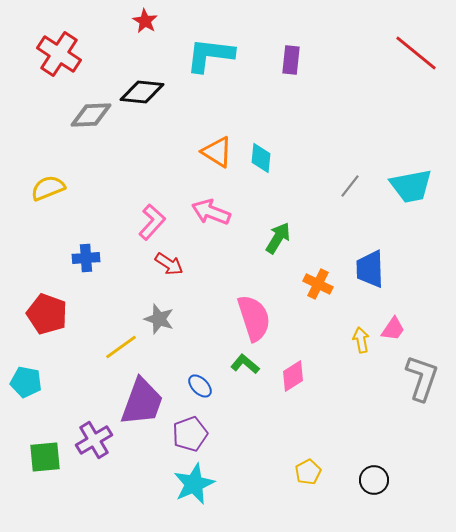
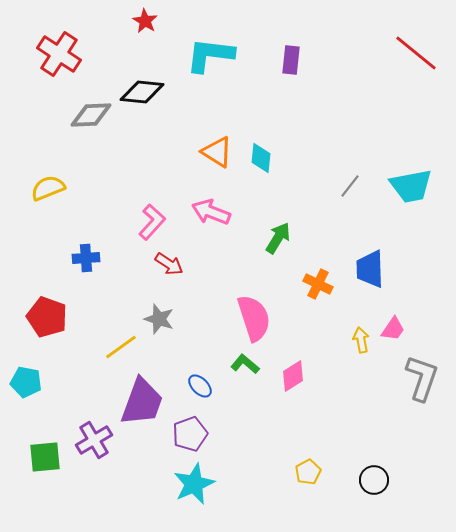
red pentagon: moved 3 px down
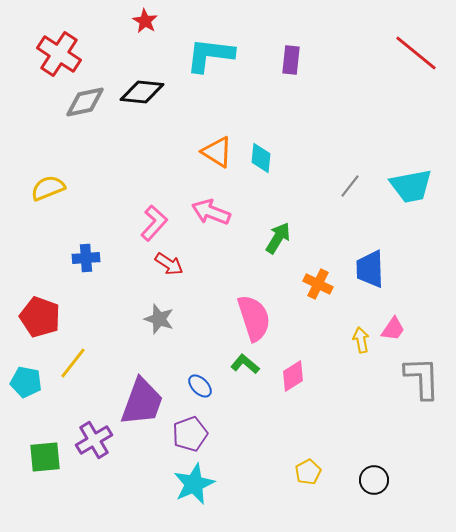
gray diamond: moved 6 px left, 13 px up; rotated 9 degrees counterclockwise
pink L-shape: moved 2 px right, 1 px down
red pentagon: moved 7 px left
yellow line: moved 48 px left, 16 px down; rotated 16 degrees counterclockwise
gray L-shape: rotated 21 degrees counterclockwise
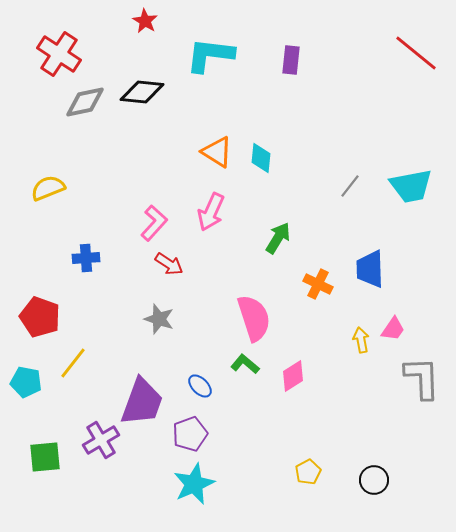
pink arrow: rotated 87 degrees counterclockwise
purple cross: moved 7 px right
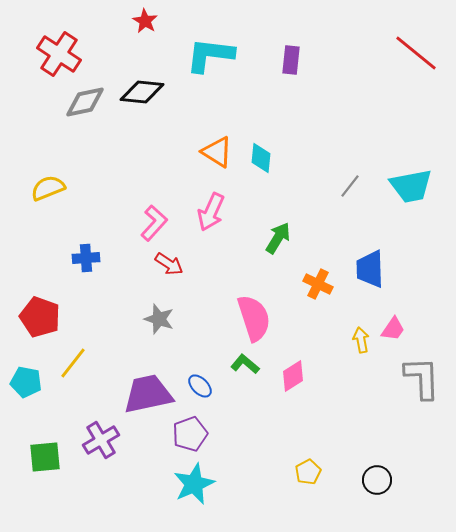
purple trapezoid: moved 6 px right, 8 px up; rotated 122 degrees counterclockwise
black circle: moved 3 px right
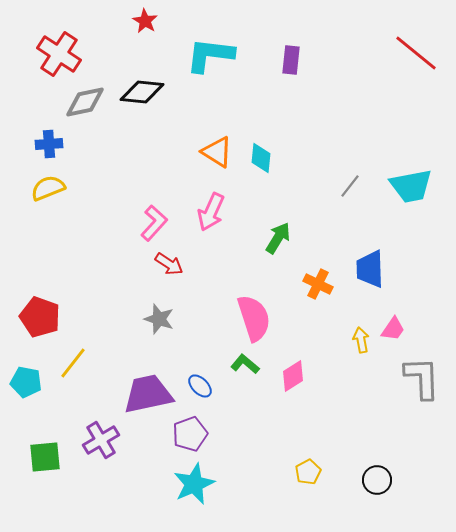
blue cross: moved 37 px left, 114 px up
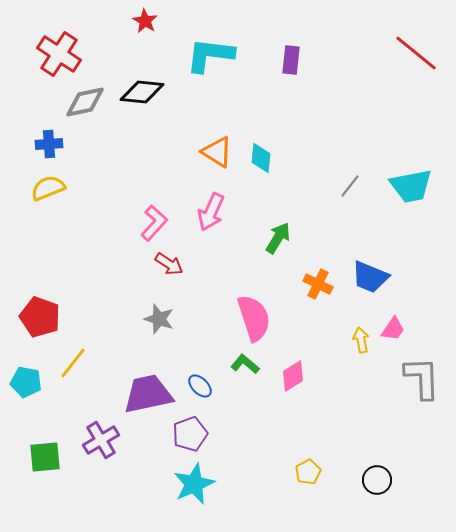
blue trapezoid: moved 8 px down; rotated 66 degrees counterclockwise
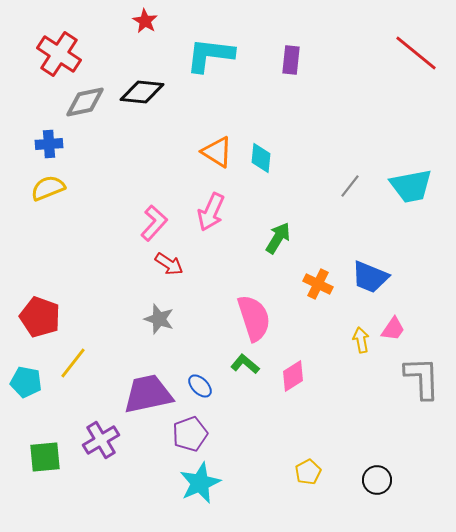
cyan star: moved 6 px right, 1 px up
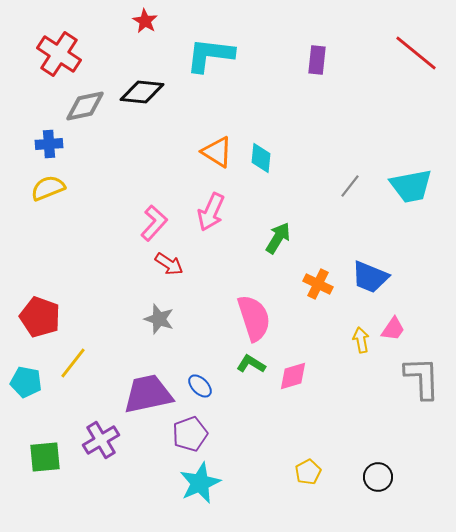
purple rectangle: moved 26 px right
gray diamond: moved 4 px down
green L-shape: moved 6 px right; rotated 8 degrees counterclockwise
pink diamond: rotated 16 degrees clockwise
black circle: moved 1 px right, 3 px up
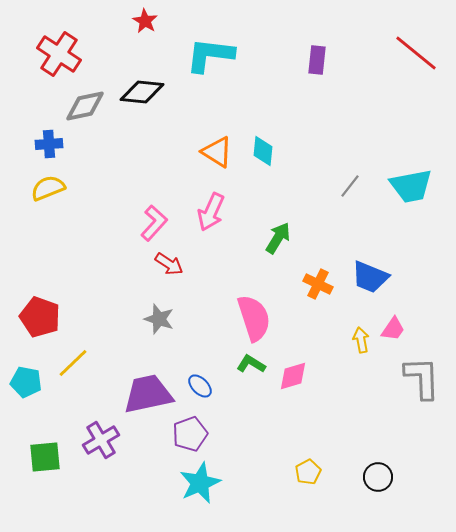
cyan diamond: moved 2 px right, 7 px up
yellow line: rotated 8 degrees clockwise
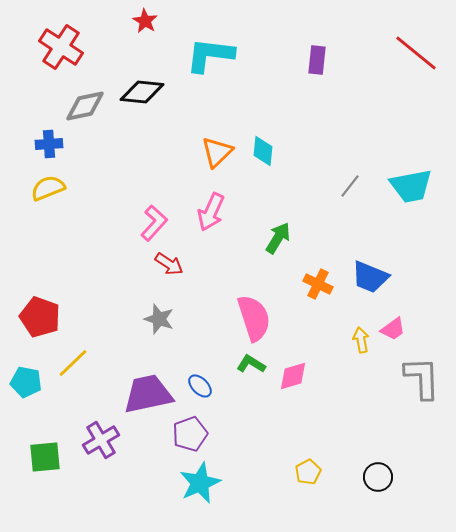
red cross: moved 2 px right, 7 px up
orange triangle: rotated 44 degrees clockwise
pink trapezoid: rotated 20 degrees clockwise
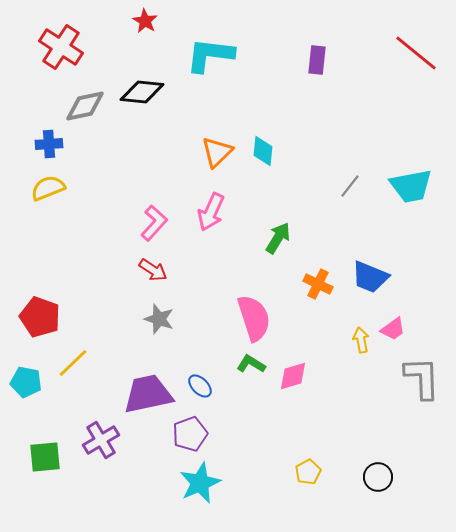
red arrow: moved 16 px left, 6 px down
